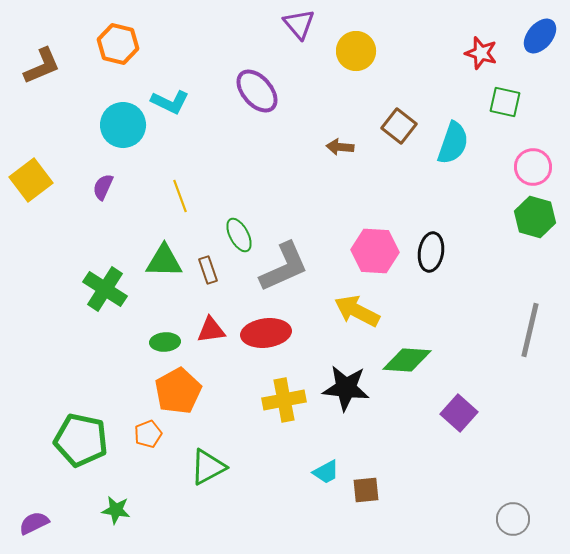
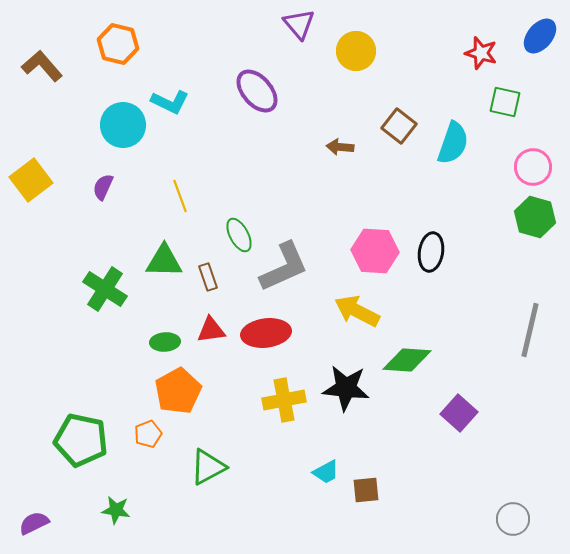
brown L-shape at (42, 66): rotated 108 degrees counterclockwise
brown rectangle at (208, 270): moved 7 px down
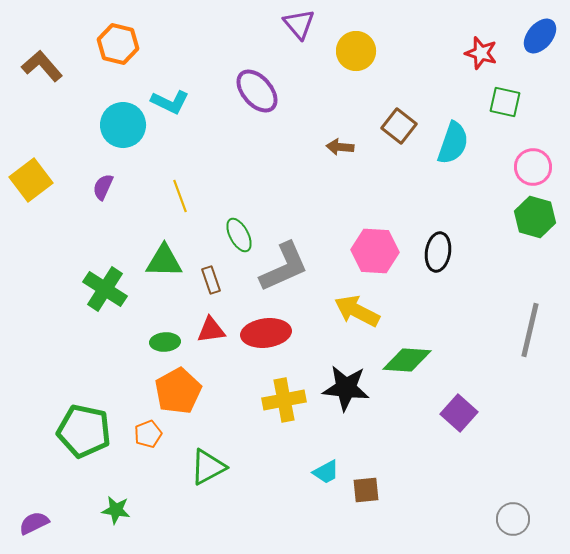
black ellipse at (431, 252): moved 7 px right
brown rectangle at (208, 277): moved 3 px right, 3 px down
green pentagon at (81, 440): moved 3 px right, 9 px up
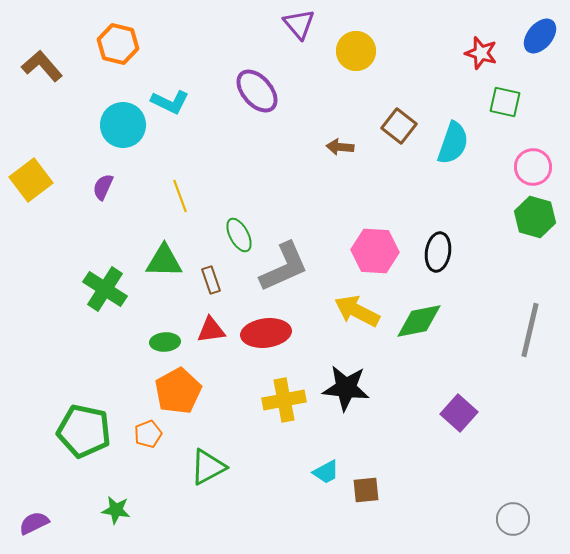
green diamond at (407, 360): moved 12 px right, 39 px up; rotated 15 degrees counterclockwise
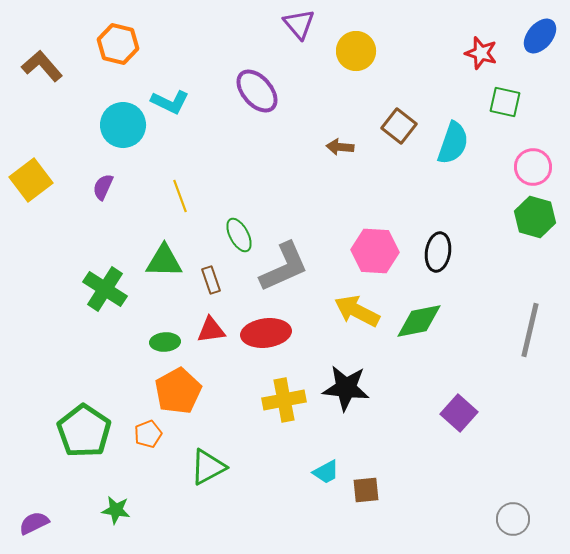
green pentagon at (84, 431): rotated 22 degrees clockwise
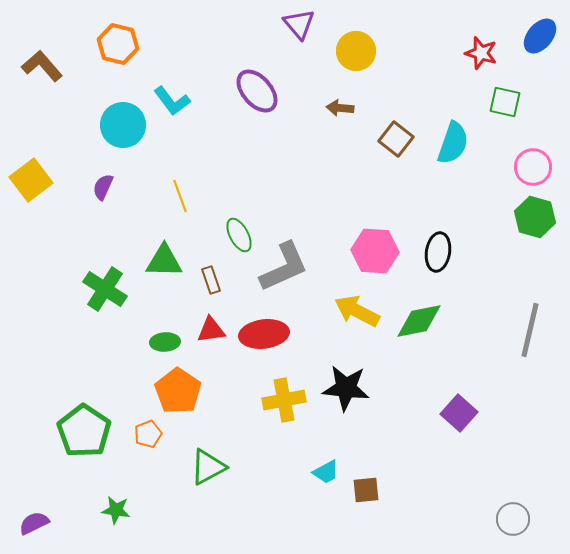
cyan L-shape at (170, 102): moved 2 px right, 1 px up; rotated 27 degrees clockwise
brown square at (399, 126): moved 3 px left, 13 px down
brown arrow at (340, 147): moved 39 px up
red ellipse at (266, 333): moved 2 px left, 1 px down
orange pentagon at (178, 391): rotated 9 degrees counterclockwise
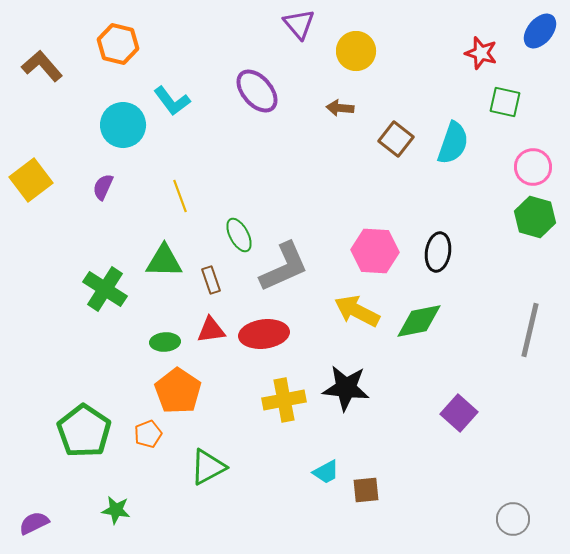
blue ellipse at (540, 36): moved 5 px up
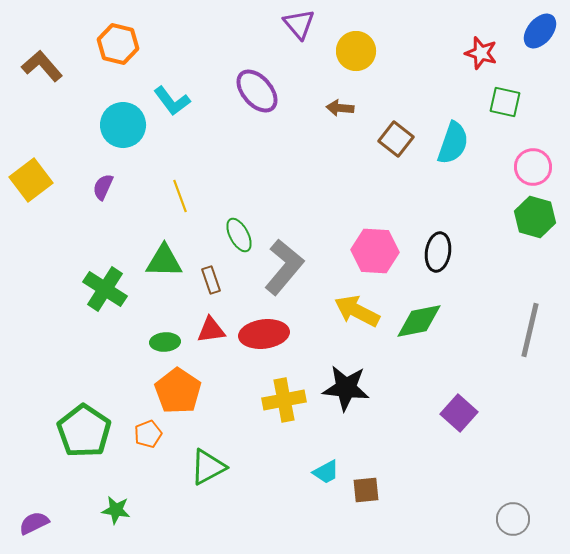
gray L-shape at (284, 267): rotated 26 degrees counterclockwise
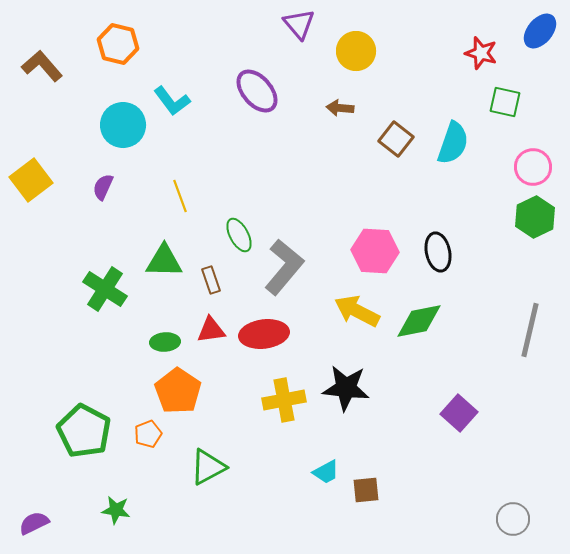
green hexagon at (535, 217): rotated 18 degrees clockwise
black ellipse at (438, 252): rotated 21 degrees counterclockwise
green pentagon at (84, 431): rotated 6 degrees counterclockwise
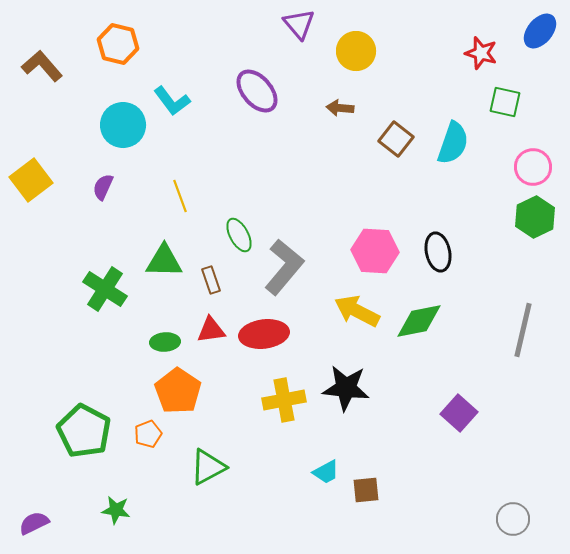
gray line at (530, 330): moved 7 px left
